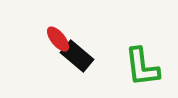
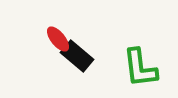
green L-shape: moved 2 px left, 1 px down
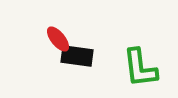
black rectangle: rotated 32 degrees counterclockwise
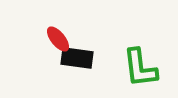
black rectangle: moved 2 px down
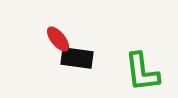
green L-shape: moved 2 px right, 4 px down
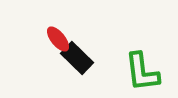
black rectangle: rotated 36 degrees clockwise
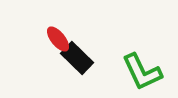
green L-shape: rotated 18 degrees counterclockwise
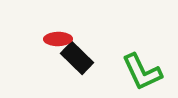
red ellipse: rotated 52 degrees counterclockwise
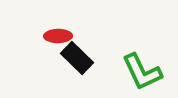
red ellipse: moved 3 px up
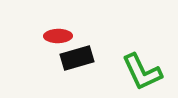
black rectangle: rotated 60 degrees counterclockwise
